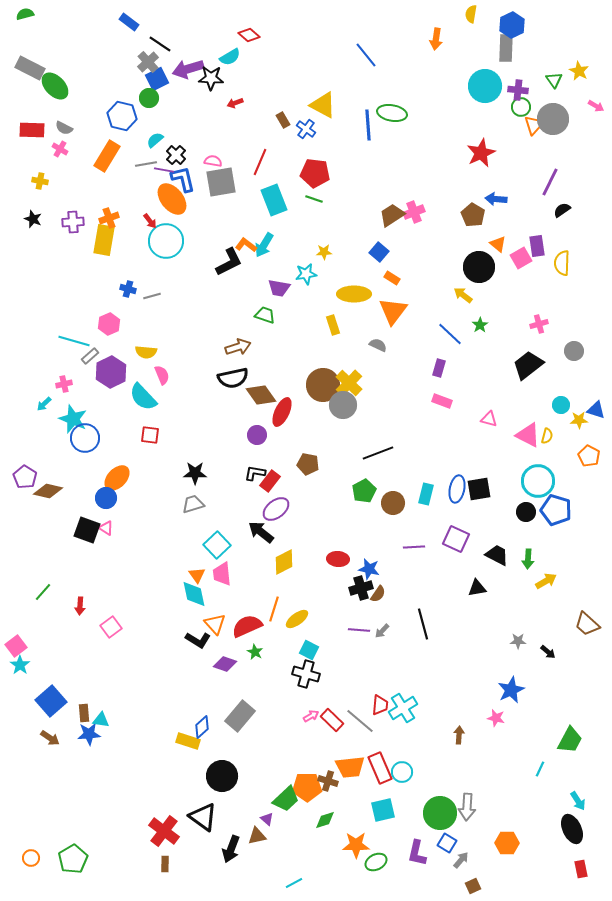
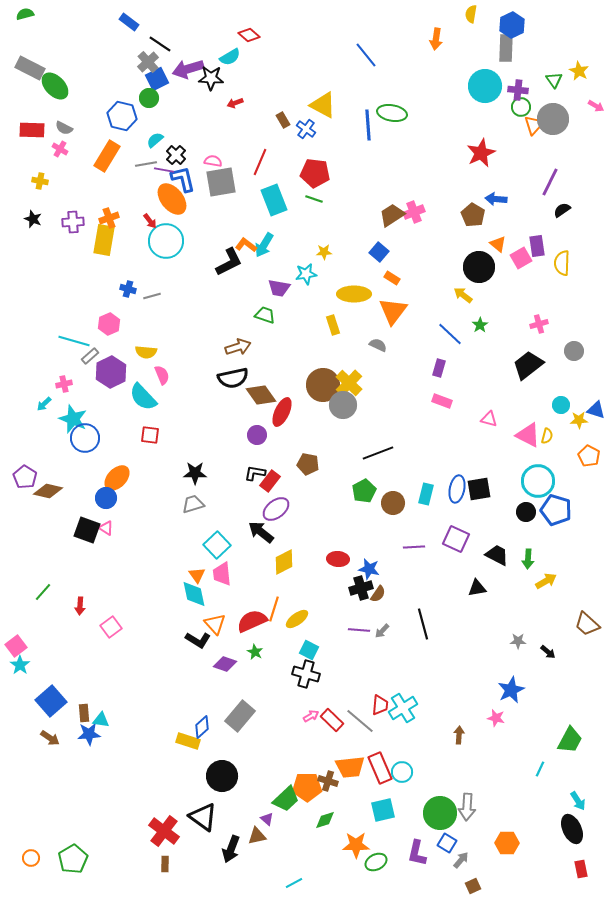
red semicircle at (247, 626): moved 5 px right, 5 px up
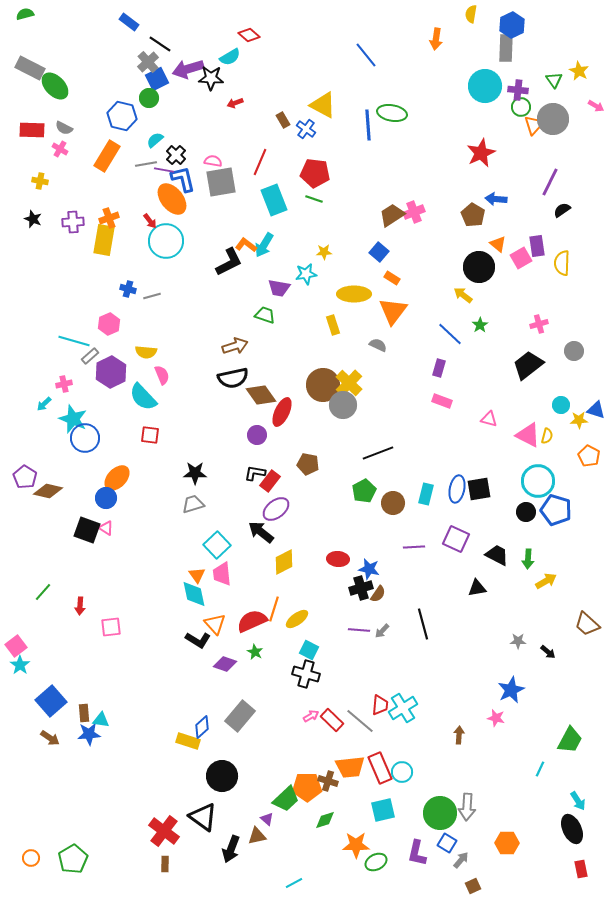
brown arrow at (238, 347): moved 3 px left, 1 px up
pink square at (111, 627): rotated 30 degrees clockwise
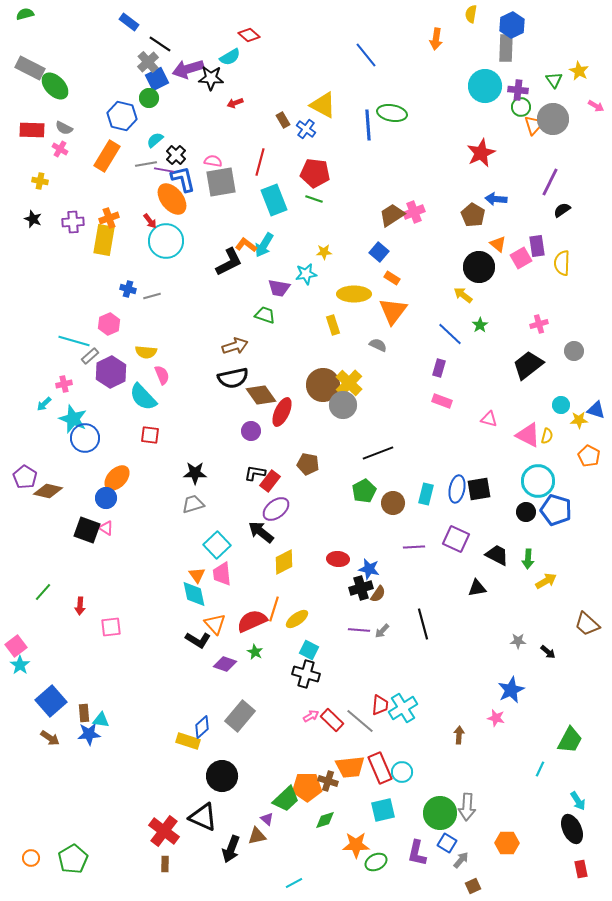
red line at (260, 162): rotated 8 degrees counterclockwise
purple circle at (257, 435): moved 6 px left, 4 px up
black triangle at (203, 817): rotated 12 degrees counterclockwise
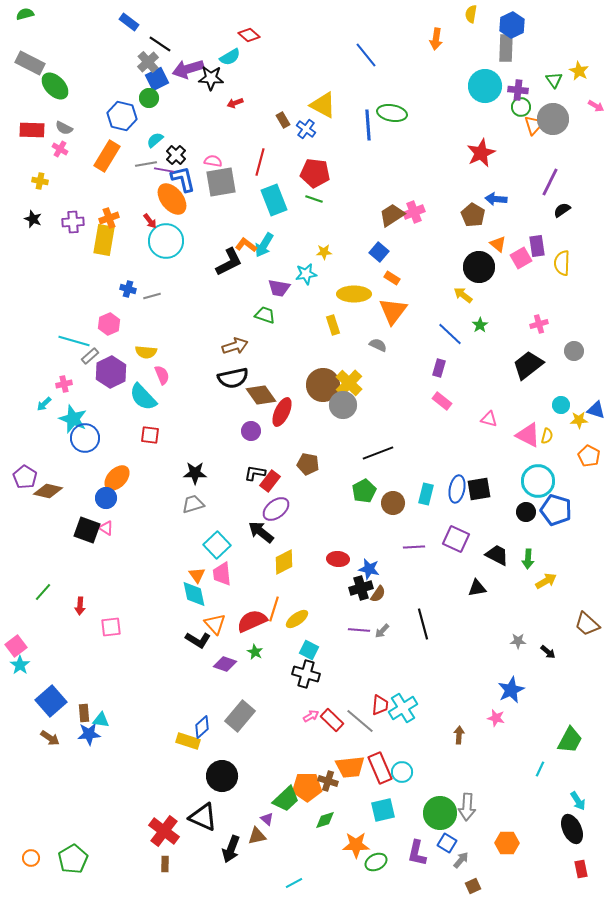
gray rectangle at (30, 68): moved 5 px up
pink rectangle at (442, 401): rotated 18 degrees clockwise
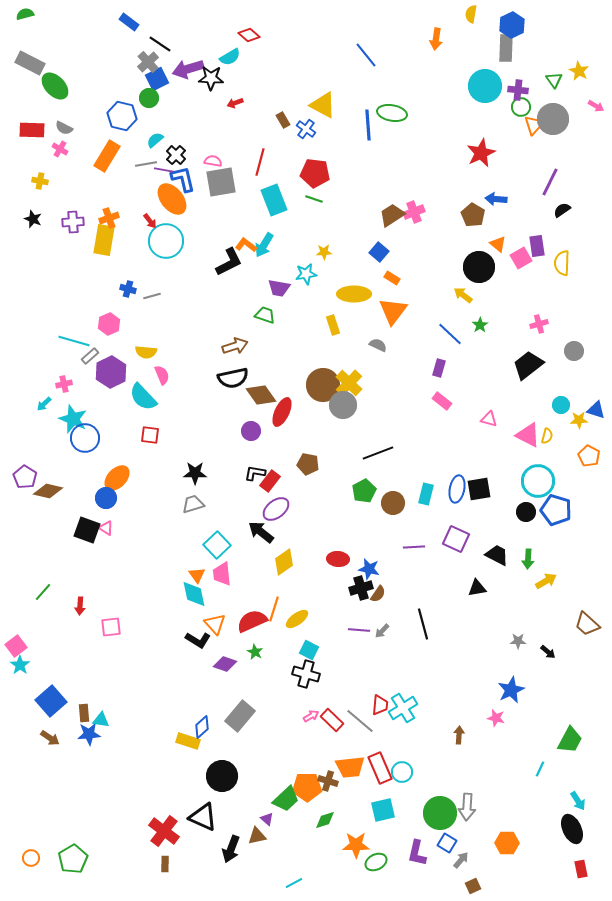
yellow diamond at (284, 562): rotated 8 degrees counterclockwise
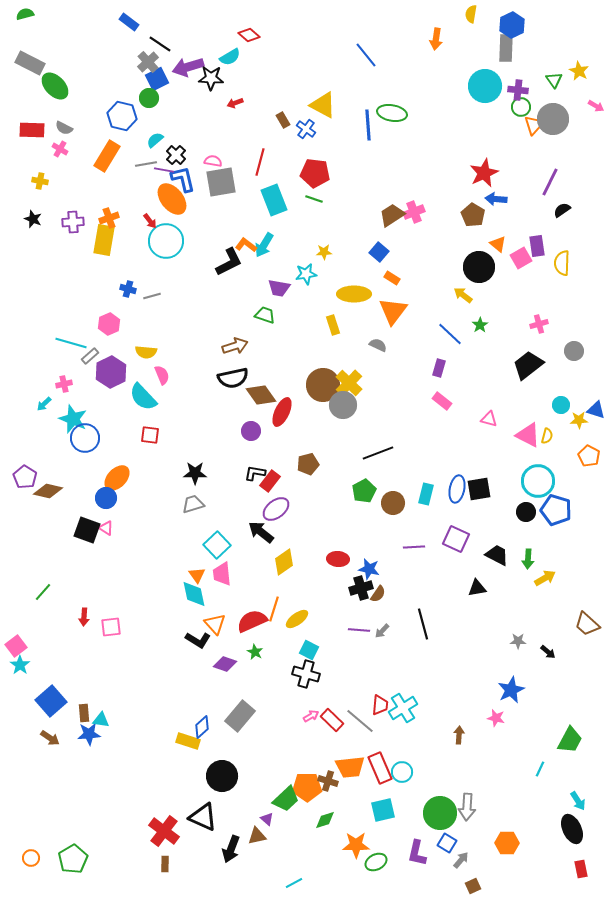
purple arrow at (188, 69): moved 2 px up
red star at (481, 153): moved 3 px right, 20 px down
cyan line at (74, 341): moved 3 px left, 2 px down
brown pentagon at (308, 464): rotated 25 degrees counterclockwise
yellow arrow at (546, 581): moved 1 px left, 3 px up
red arrow at (80, 606): moved 4 px right, 11 px down
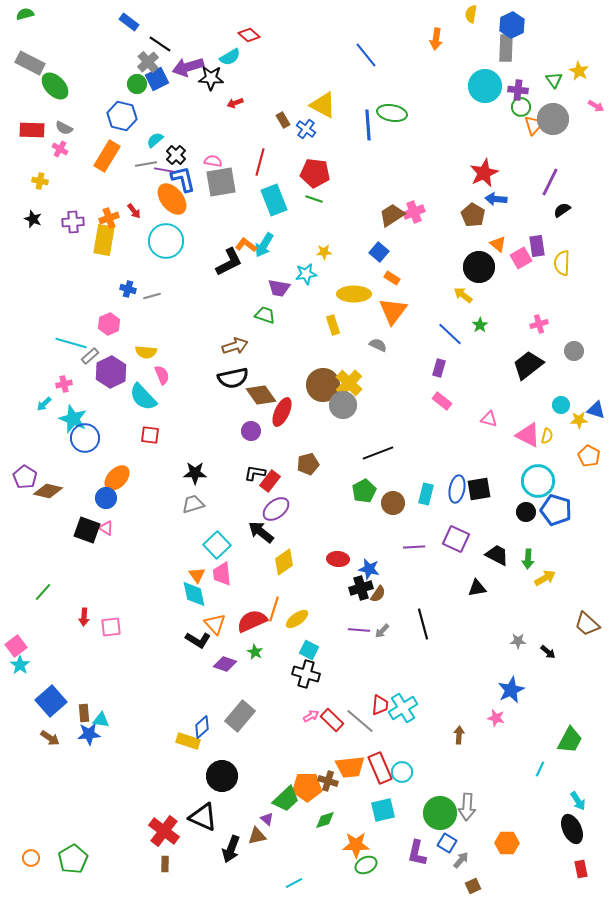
green circle at (149, 98): moved 12 px left, 14 px up
red arrow at (150, 221): moved 16 px left, 10 px up
green ellipse at (376, 862): moved 10 px left, 3 px down
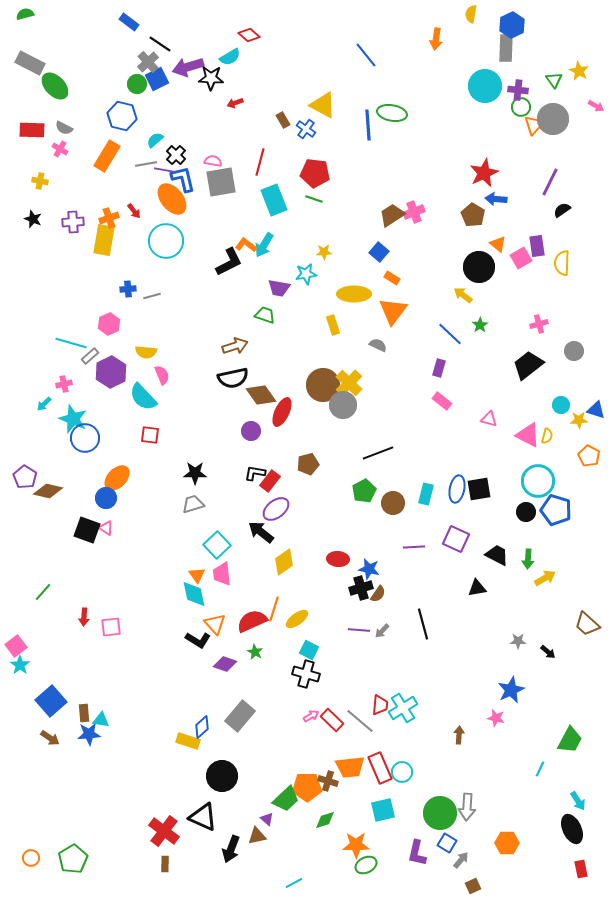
blue cross at (128, 289): rotated 21 degrees counterclockwise
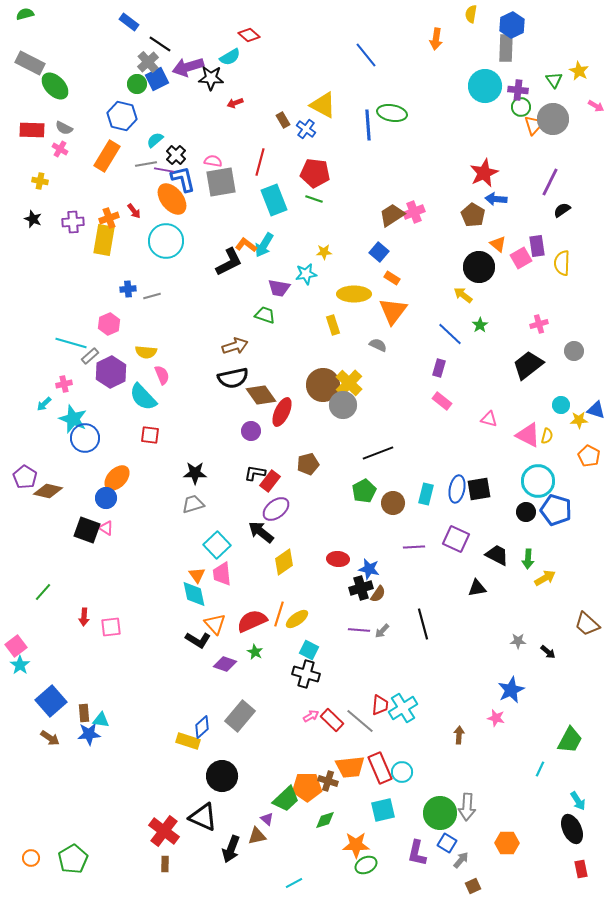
orange line at (274, 609): moved 5 px right, 5 px down
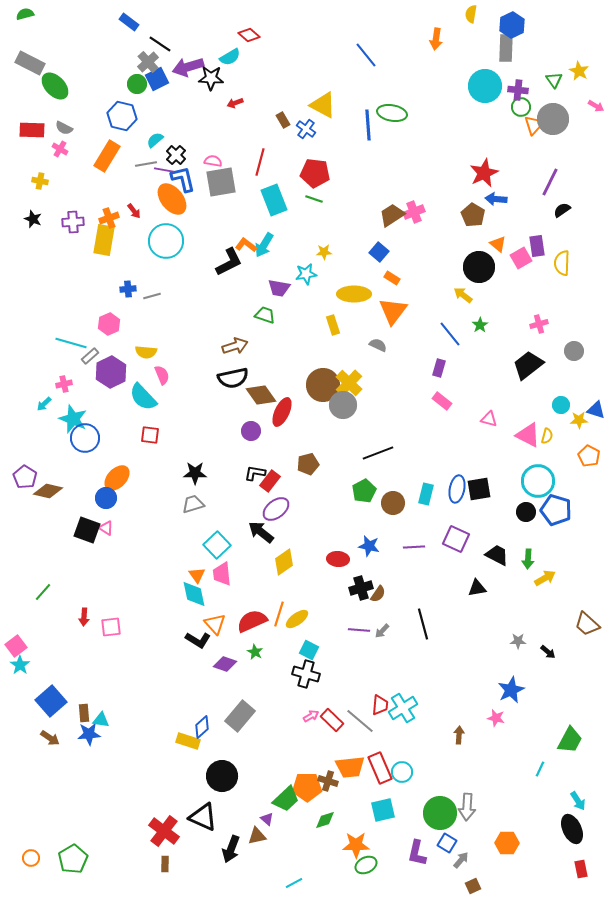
blue line at (450, 334): rotated 8 degrees clockwise
blue star at (369, 569): moved 23 px up
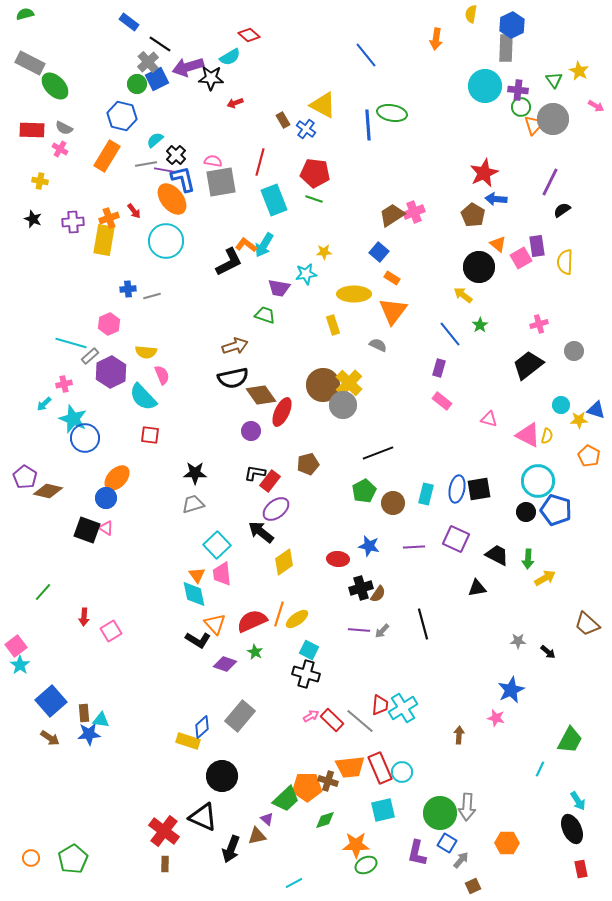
yellow semicircle at (562, 263): moved 3 px right, 1 px up
pink square at (111, 627): moved 4 px down; rotated 25 degrees counterclockwise
